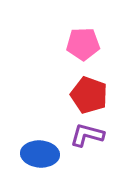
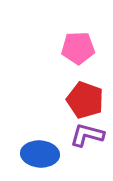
pink pentagon: moved 5 px left, 4 px down
red pentagon: moved 4 px left, 5 px down
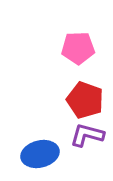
blue ellipse: rotated 18 degrees counterclockwise
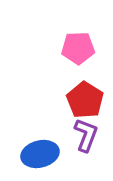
red pentagon: rotated 12 degrees clockwise
purple L-shape: moved 1 px left; rotated 96 degrees clockwise
